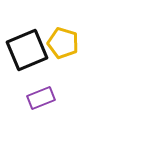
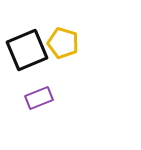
purple rectangle: moved 2 px left
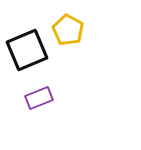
yellow pentagon: moved 5 px right, 13 px up; rotated 12 degrees clockwise
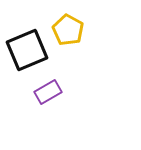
purple rectangle: moved 9 px right, 6 px up; rotated 8 degrees counterclockwise
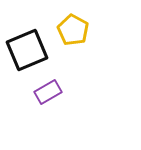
yellow pentagon: moved 5 px right
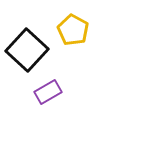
black square: rotated 24 degrees counterclockwise
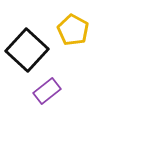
purple rectangle: moved 1 px left, 1 px up; rotated 8 degrees counterclockwise
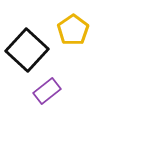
yellow pentagon: rotated 8 degrees clockwise
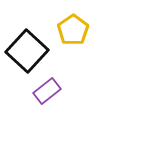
black square: moved 1 px down
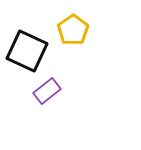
black square: rotated 18 degrees counterclockwise
